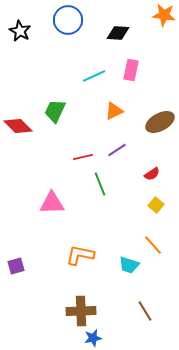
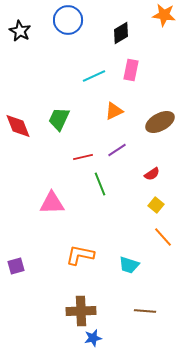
black diamond: moved 3 px right; rotated 35 degrees counterclockwise
green trapezoid: moved 4 px right, 8 px down
red diamond: rotated 24 degrees clockwise
orange line: moved 10 px right, 8 px up
brown line: rotated 55 degrees counterclockwise
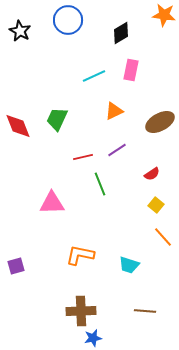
green trapezoid: moved 2 px left
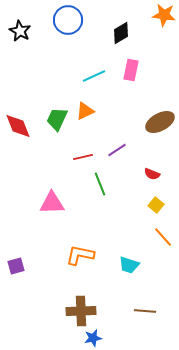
orange triangle: moved 29 px left
red semicircle: rotated 56 degrees clockwise
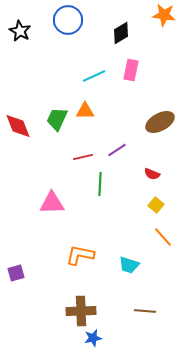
orange triangle: rotated 24 degrees clockwise
green line: rotated 25 degrees clockwise
purple square: moved 7 px down
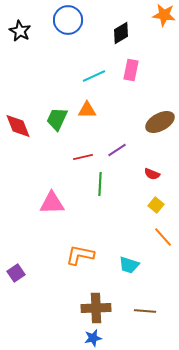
orange triangle: moved 2 px right, 1 px up
purple square: rotated 18 degrees counterclockwise
brown cross: moved 15 px right, 3 px up
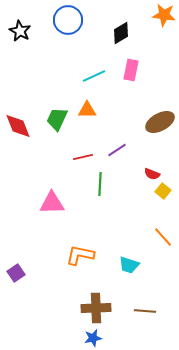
yellow square: moved 7 px right, 14 px up
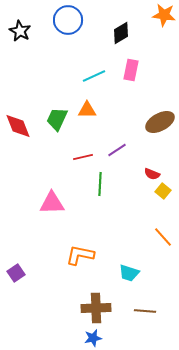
cyan trapezoid: moved 8 px down
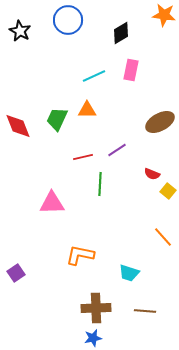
yellow square: moved 5 px right
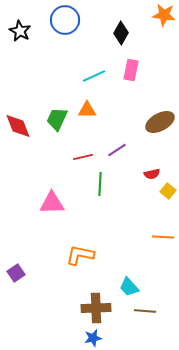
blue circle: moved 3 px left
black diamond: rotated 30 degrees counterclockwise
red semicircle: rotated 35 degrees counterclockwise
orange line: rotated 45 degrees counterclockwise
cyan trapezoid: moved 14 px down; rotated 30 degrees clockwise
